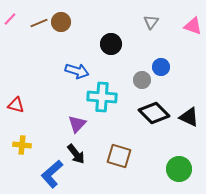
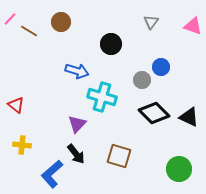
brown line: moved 10 px left, 8 px down; rotated 54 degrees clockwise
cyan cross: rotated 12 degrees clockwise
red triangle: rotated 24 degrees clockwise
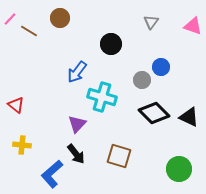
brown circle: moved 1 px left, 4 px up
blue arrow: moved 1 px down; rotated 110 degrees clockwise
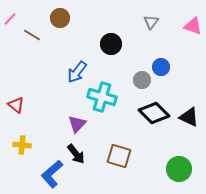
brown line: moved 3 px right, 4 px down
